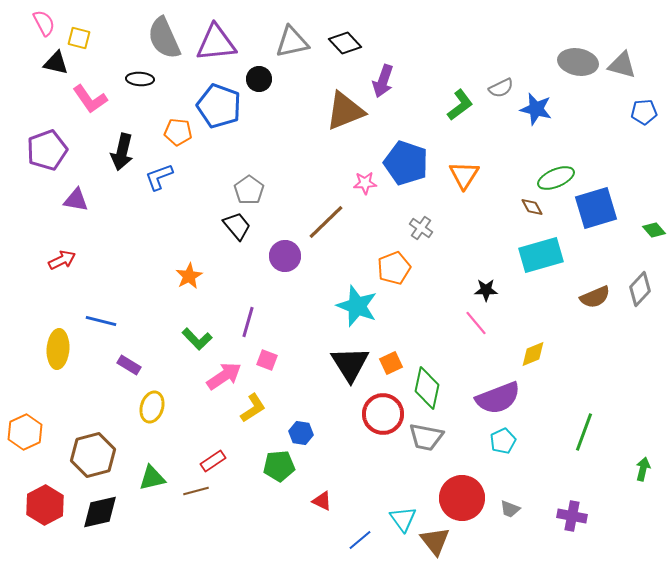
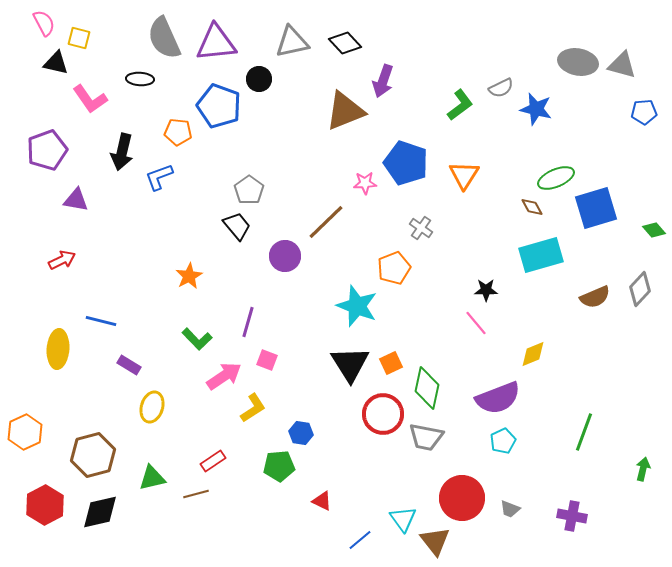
brown line at (196, 491): moved 3 px down
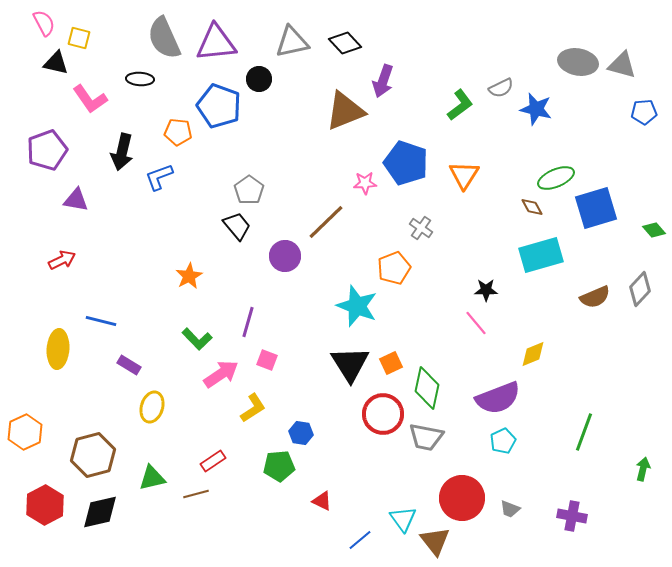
pink arrow at (224, 376): moved 3 px left, 2 px up
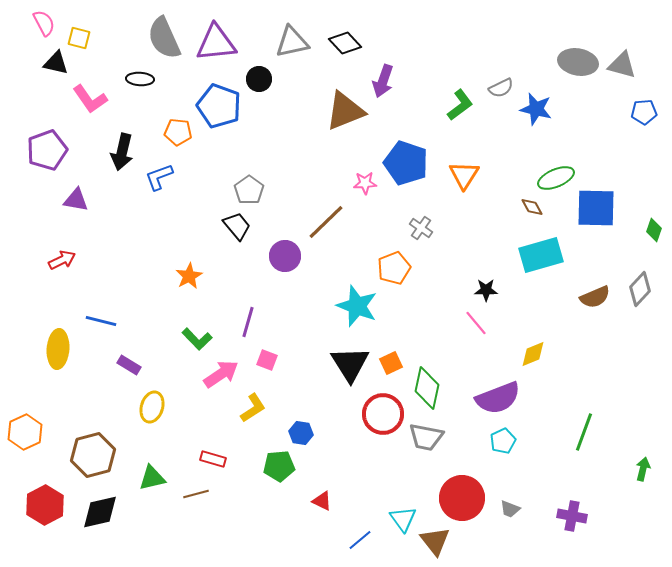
blue square at (596, 208): rotated 18 degrees clockwise
green diamond at (654, 230): rotated 60 degrees clockwise
red rectangle at (213, 461): moved 2 px up; rotated 50 degrees clockwise
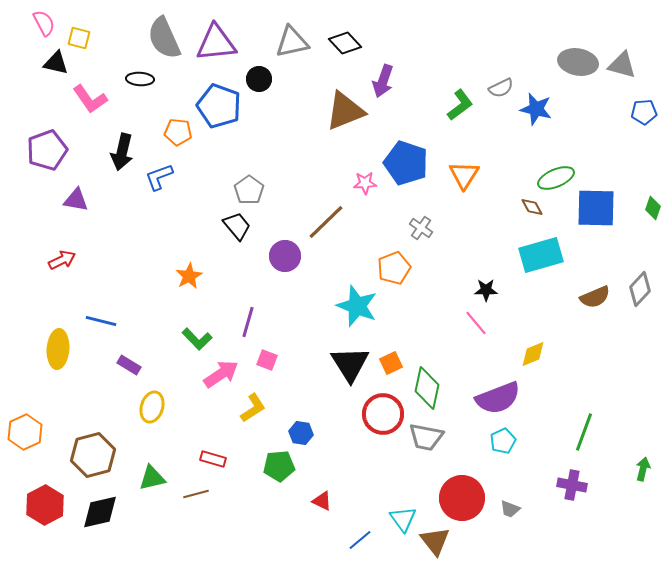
green diamond at (654, 230): moved 1 px left, 22 px up
purple cross at (572, 516): moved 31 px up
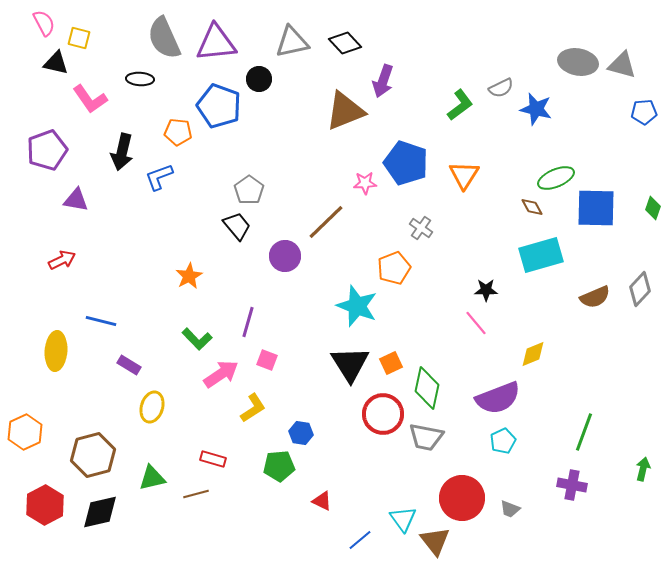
yellow ellipse at (58, 349): moved 2 px left, 2 px down
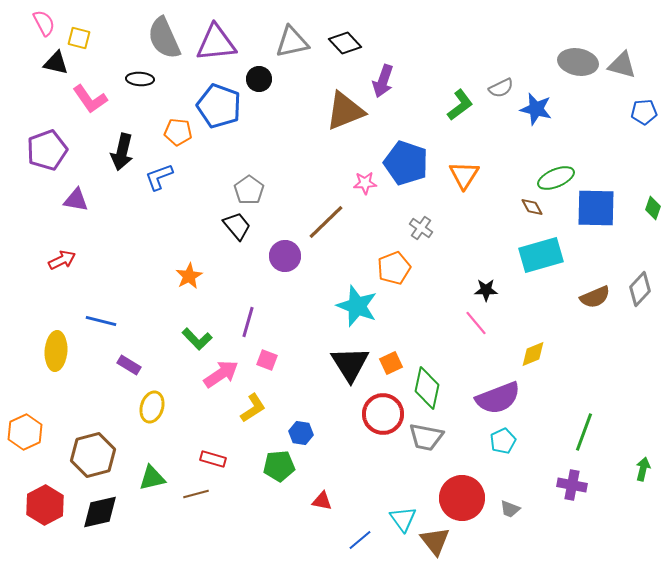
red triangle at (322, 501): rotated 15 degrees counterclockwise
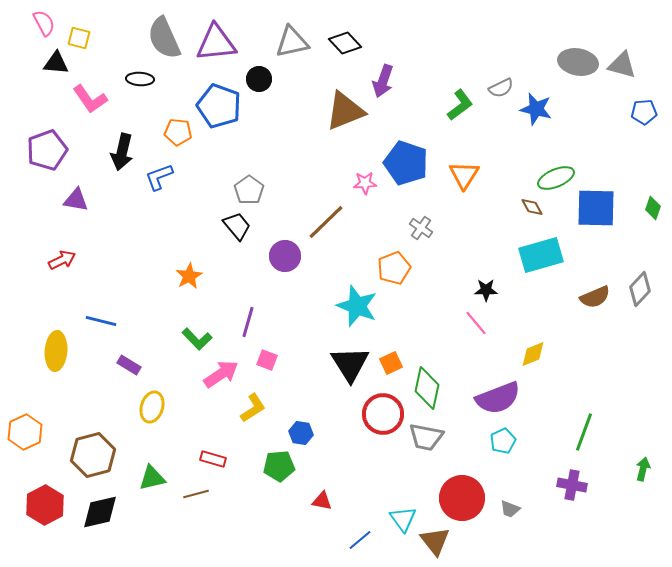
black triangle at (56, 63): rotated 8 degrees counterclockwise
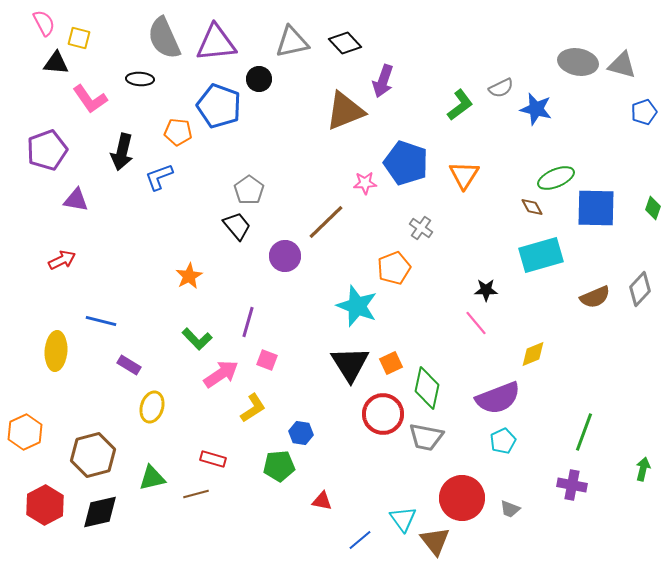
blue pentagon at (644, 112): rotated 15 degrees counterclockwise
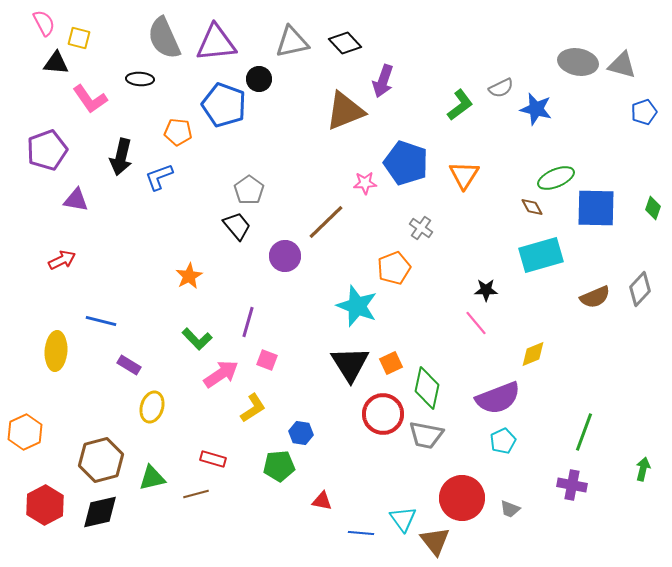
blue pentagon at (219, 106): moved 5 px right, 1 px up
black arrow at (122, 152): moved 1 px left, 5 px down
gray trapezoid at (426, 437): moved 2 px up
brown hexagon at (93, 455): moved 8 px right, 5 px down
blue line at (360, 540): moved 1 px right, 7 px up; rotated 45 degrees clockwise
